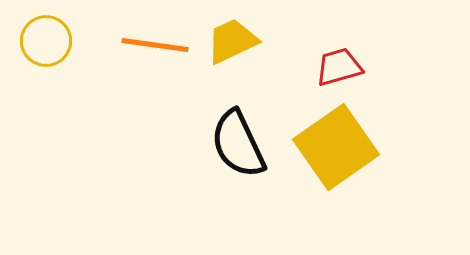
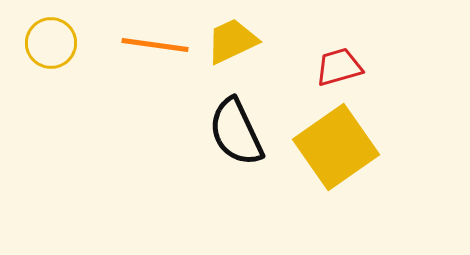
yellow circle: moved 5 px right, 2 px down
black semicircle: moved 2 px left, 12 px up
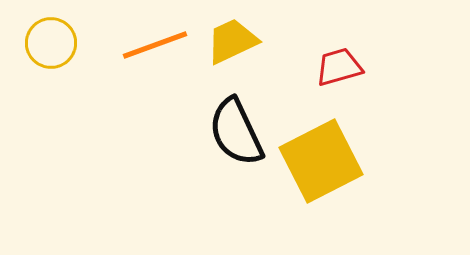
orange line: rotated 28 degrees counterclockwise
yellow square: moved 15 px left, 14 px down; rotated 8 degrees clockwise
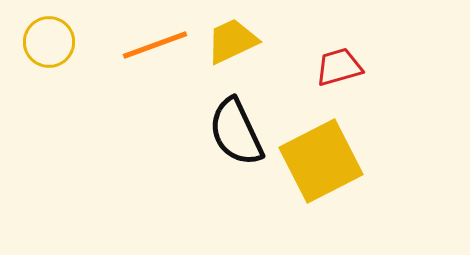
yellow circle: moved 2 px left, 1 px up
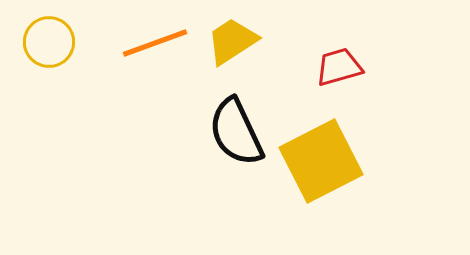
yellow trapezoid: rotated 8 degrees counterclockwise
orange line: moved 2 px up
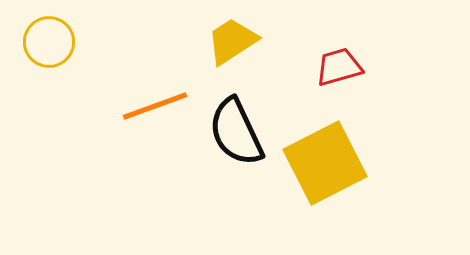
orange line: moved 63 px down
yellow square: moved 4 px right, 2 px down
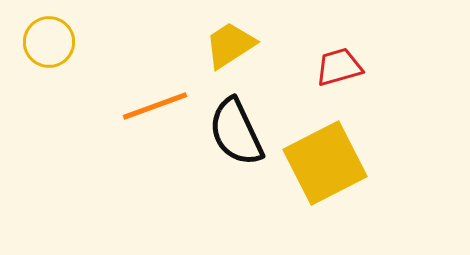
yellow trapezoid: moved 2 px left, 4 px down
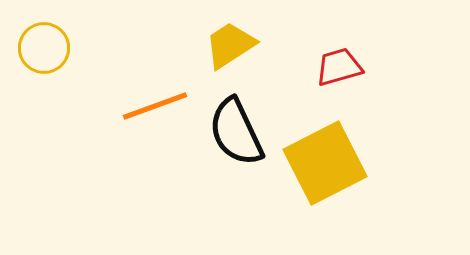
yellow circle: moved 5 px left, 6 px down
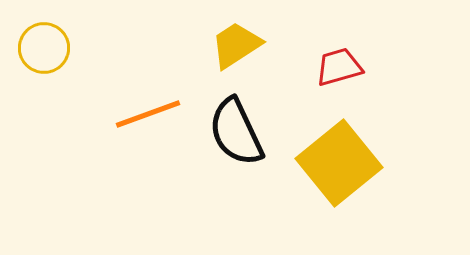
yellow trapezoid: moved 6 px right
orange line: moved 7 px left, 8 px down
yellow square: moved 14 px right; rotated 12 degrees counterclockwise
